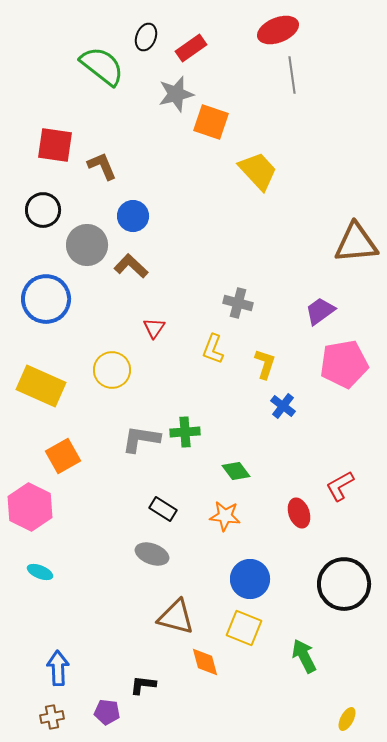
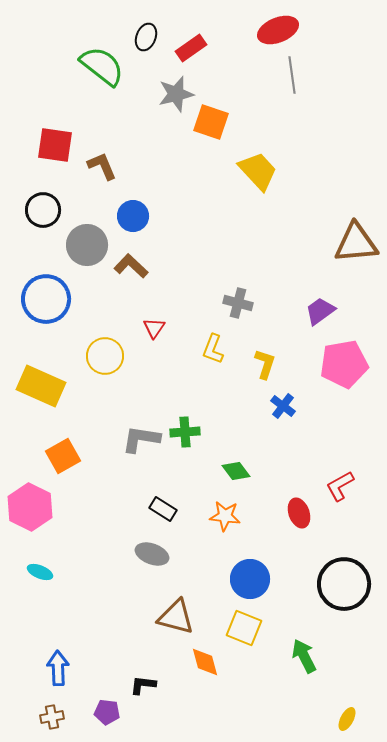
yellow circle at (112, 370): moved 7 px left, 14 px up
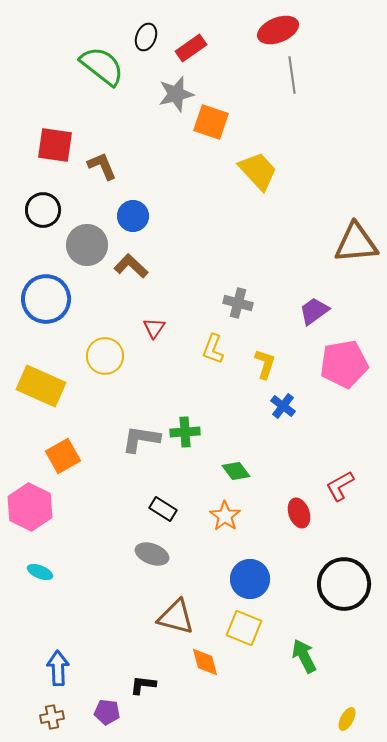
purple trapezoid at (320, 311): moved 6 px left
orange star at (225, 516): rotated 28 degrees clockwise
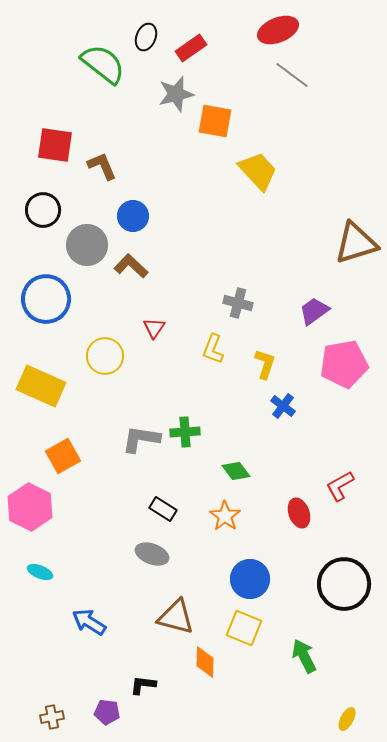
green semicircle at (102, 66): moved 1 px right, 2 px up
gray line at (292, 75): rotated 45 degrees counterclockwise
orange square at (211, 122): moved 4 px right, 1 px up; rotated 9 degrees counterclockwise
brown triangle at (356, 243): rotated 12 degrees counterclockwise
orange diamond at (205, 662): rotated 16 degrees clockwise
blue arrow at (58, 668): moved 31 px right, 46 px up; rotated 56 degrees counterclockwise
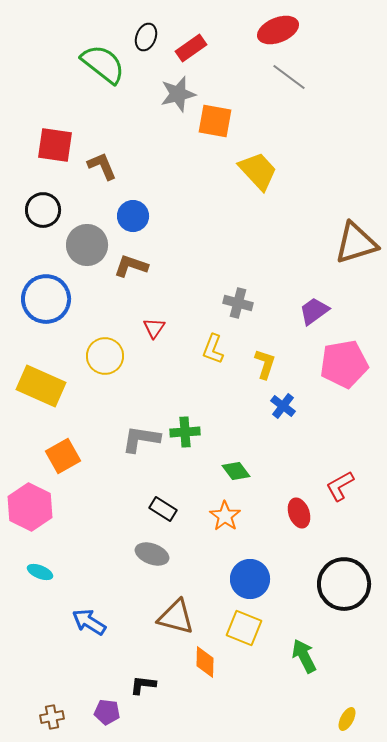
gray line at (292, 75): moved 3 px left, 2 px down
gray star at (176, 94): moved 2 px right
brown L-shape at (131, 266): rotated 24 degrees counterclockwise
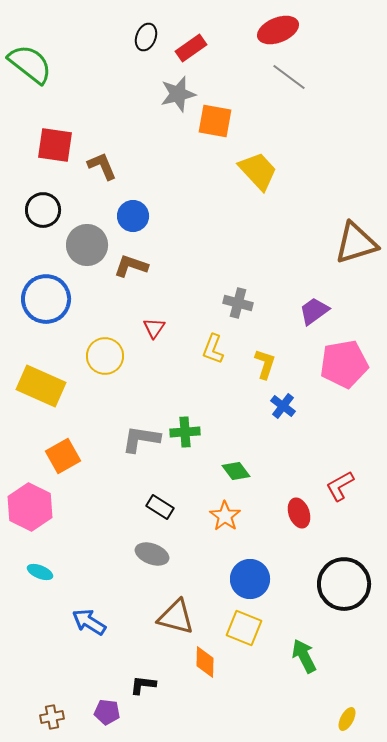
green semicircle at (103, 64): moved 73 px left
black rectangle at (163, 509): moved 3 px left, 2 px up
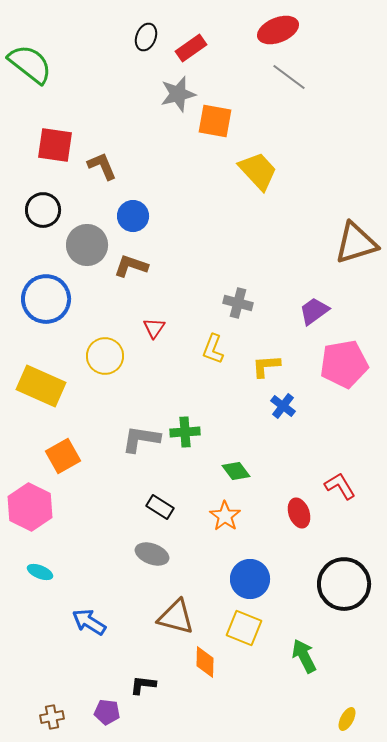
yellow L-shape at (265, 364): moved 1 px right, 2 px down; rotated 112 degrees counterclockwise
red L-shape at (340, 486): rotated 88 degrees clockwise
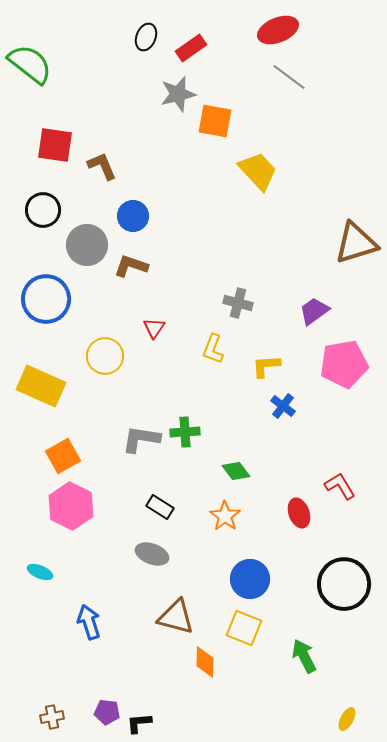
pink hexagon at (30, 507): moved 41 px right, 1 px up
blue arrow at (89, 622): rotated 40 degrees clockwise
black L-shape at (143, 685): moved 4 px left, 38 px down; rotated 12 degrees counterclockwise
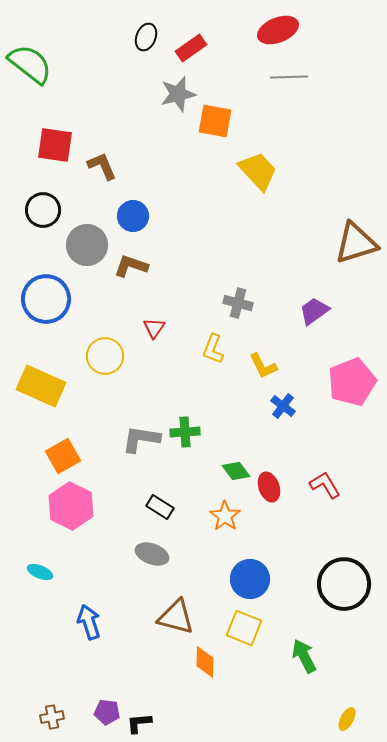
gray line at (289, 77): rotated 39 degrees counterclockwise
pink pentagon at (344, 364): moved 8 px right, 18 px down; rotated 12 degrees counterclockwise
yellow L-shape at (266, 366): moved 3 px left; rotated 112 degrees counterclockwise
red L-shape at (340, 486): moved 15 px left, 1 px up
red ellipse at (299, 513): moved 30 px left, 26 px up
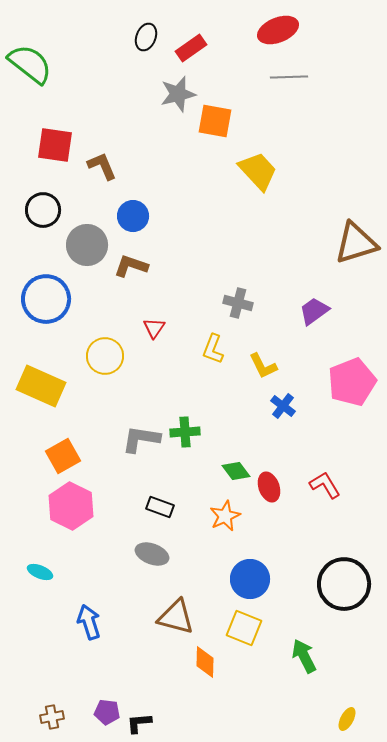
black rectangle at (160, 507): rotated 12 degrees counterclockwise
orange star at (225, 516): rotated 12 degrees clockwise
